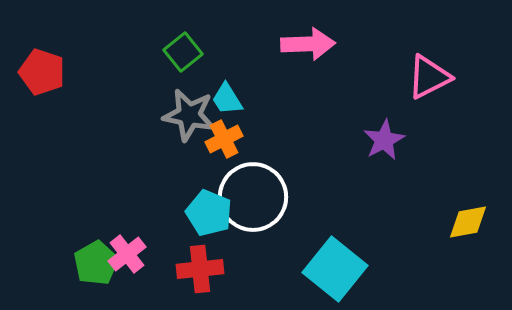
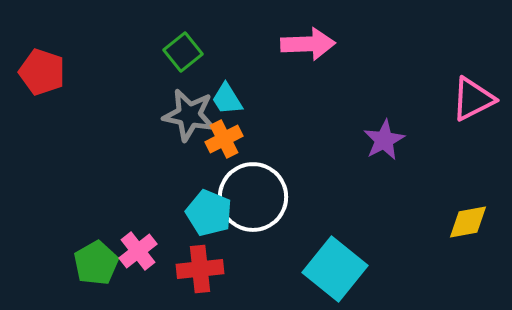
pink triangle: moved 44 px right, 22 px down
pink cross: moved 11 px right, 3 px up
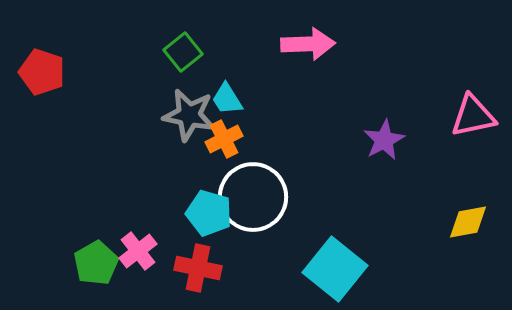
pink triangle: moved 17 px down; rotated 15 degrees clockwise
cyan pentagon: rotated 6 degrees counterclockwise
red cross: moved 2 px left, 1 px up; rotated 18 degrees clockwise
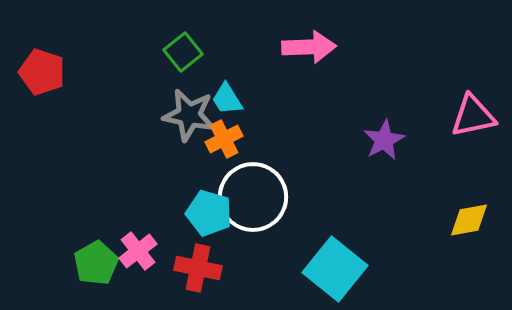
pink arrow: moved 1 px right, 3 px down
yellow diamond: moved 1 px right, 2 px up
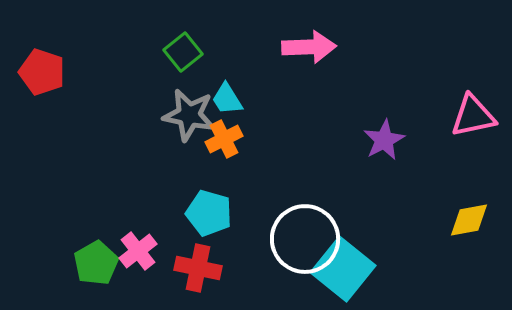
white circle: moved 52 px right, 42 px down
cyan square: moved 8 px right
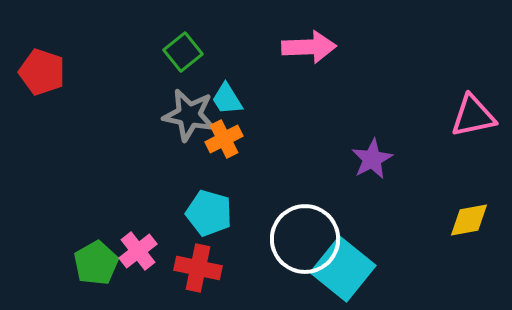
purple star: moved 12 px left, 19 px down
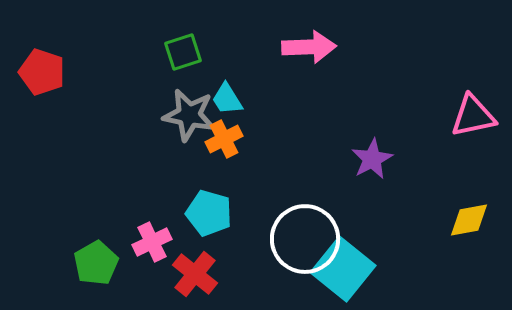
green square: rotated 21 degrees clockwise
pink cross: moved 14 px right, 9 px up; rotated 12 degrees clockwise
red cross: moved 3 px left, 6 px down; rotated 27 degrees clockwise
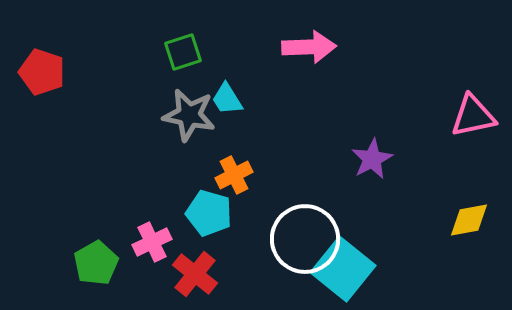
orange cross: moved 10 px right, 36 px down
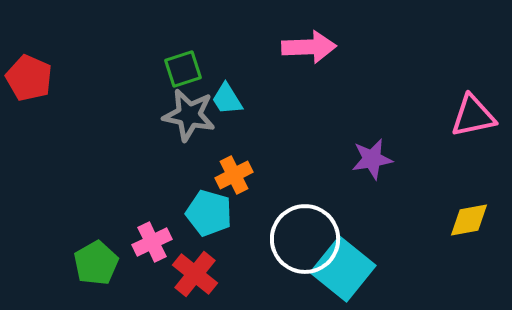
green square: moved 17 px down
red pentagon: moved 13 px left, 6 px down; rotated 6 degrees clockwise
purple star: rotated 18 degrees clockwise
